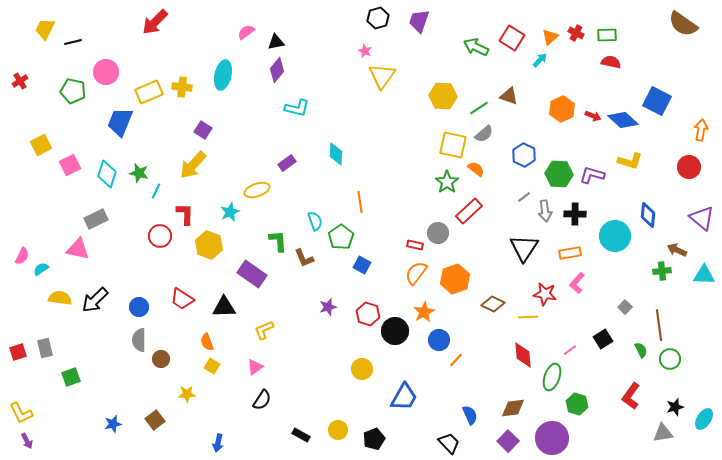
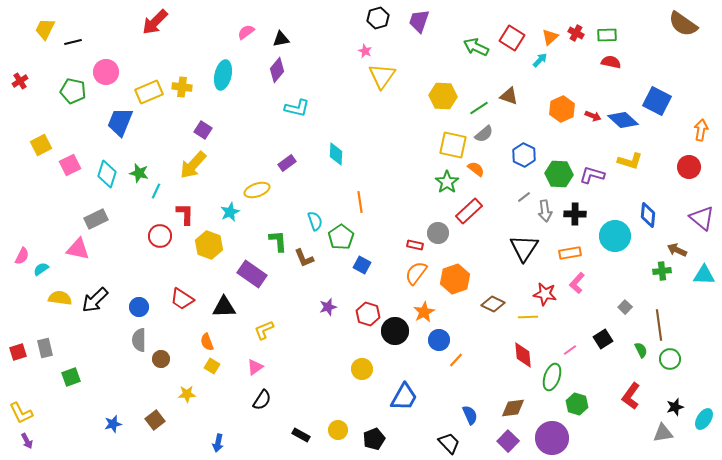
black triangle at (276, 42): moved 5 px right, 3 px up
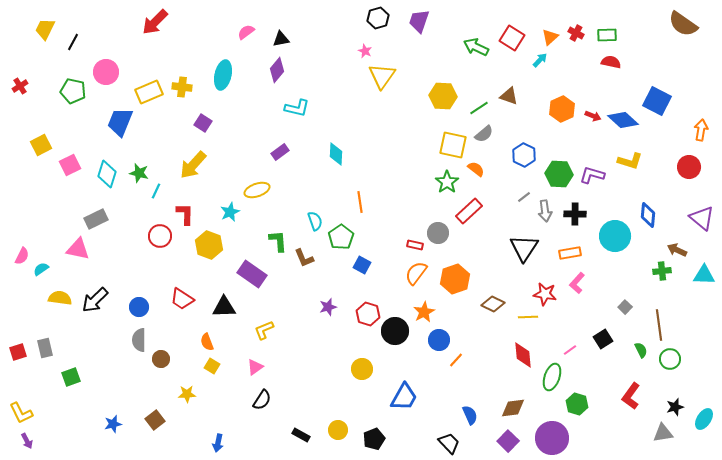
black line at (73, 42): rotated 48 degrees counterclockwise
red cross at (20, 81): moved 5 px down
purple square at (203, 130): moved 7 px up
purple rectangle at (287, 163): moved 7 px left, 11 px up
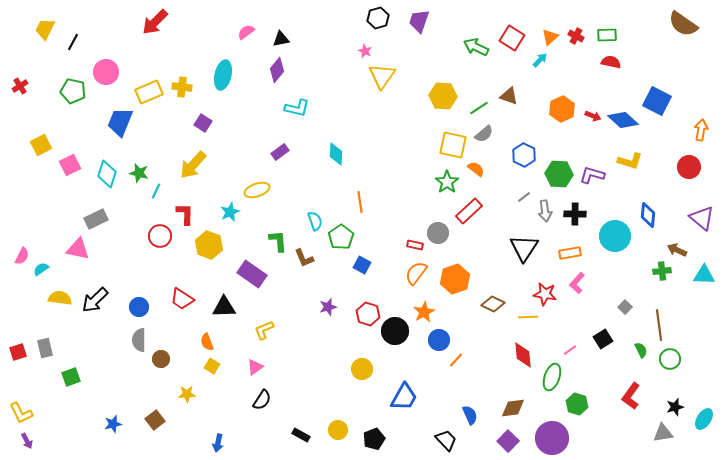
red cross at (576, 33): moved 3 px down
black trapezoid at (449, 443): moved 3 px left, 3 px up
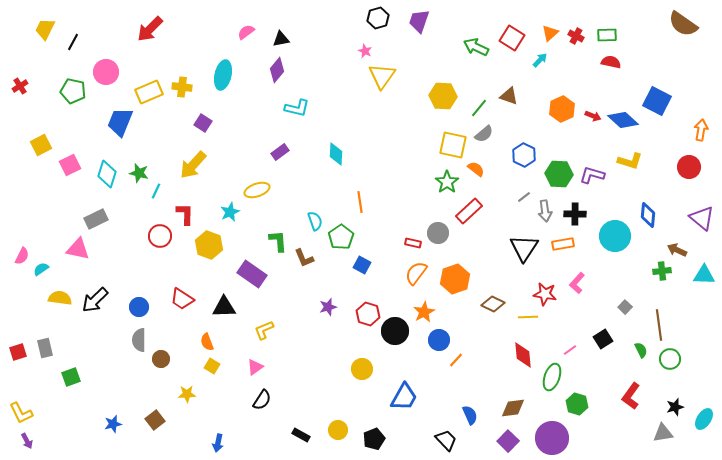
red arrow at (155, 22): moved 5 px left, 7 px down
orange triangle at (550, 37): moved 4 px up
green line at (479, 108): rotated 18 degrees counterclockwise
red rectangle at (415, 245): moved 2 px left, 2 px up
orange rectangle at (570, 253): moved 7 px left, 9 px up
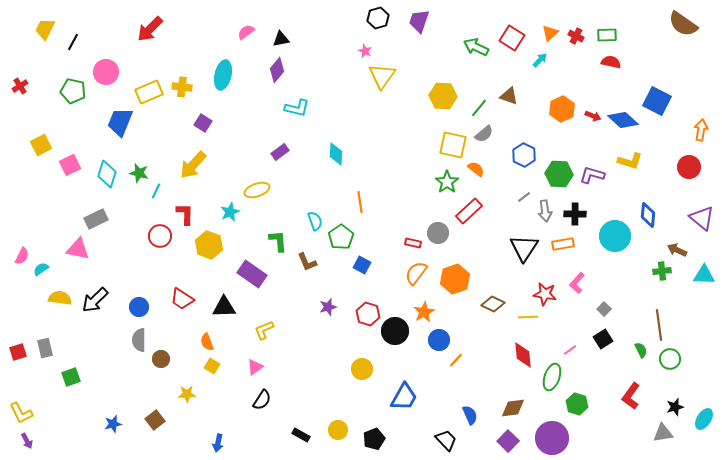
brown L-shape at (304, 258): moved 3 px right, 4 px down
gray square at (625, 307): moved 21 px left, 2 px down
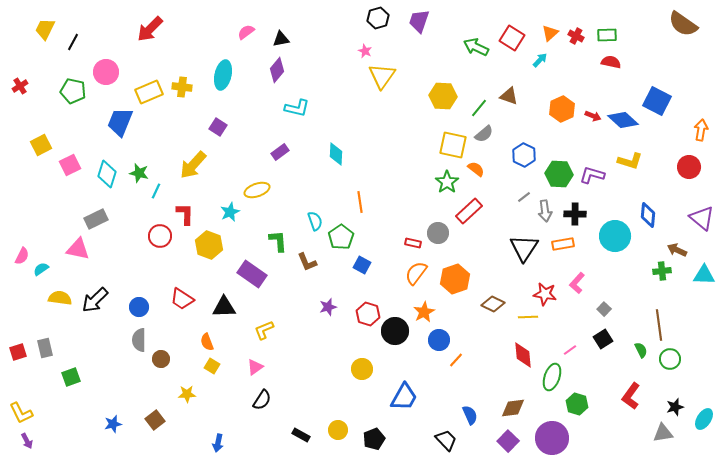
purple square at (203, 123): moved 15 px right, 4 px down
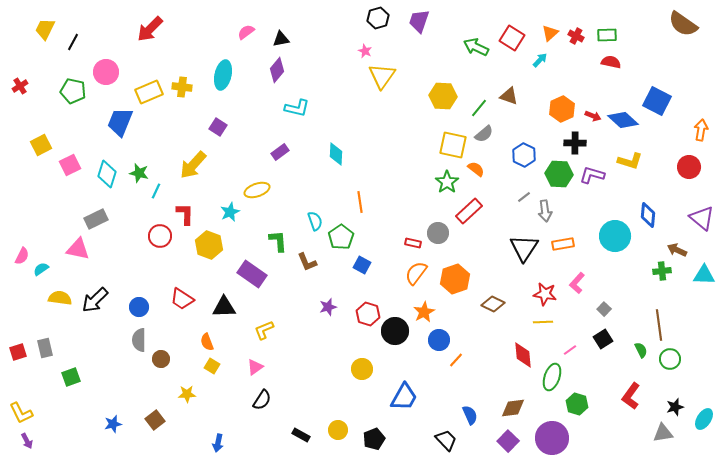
black cross at (575, 214): moved 71 px up
yellow line at (528, 317): moved 15 px right, 5 px down
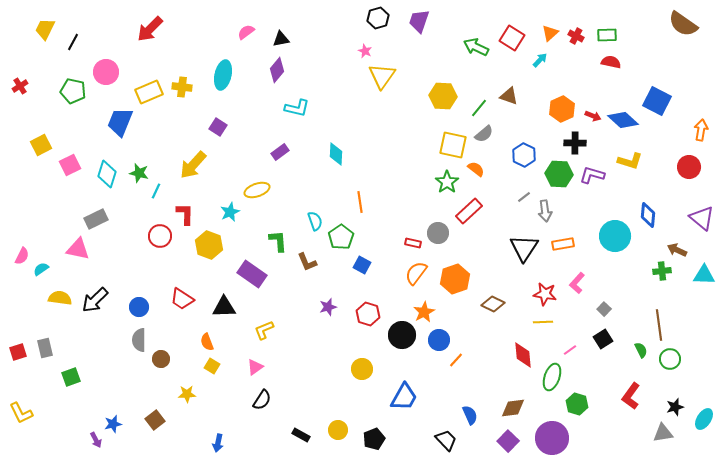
black circle at (395, 331): moved 7 px right, 4 px down
purple arrow at (27, 441): moved 69 px right, 1 px up
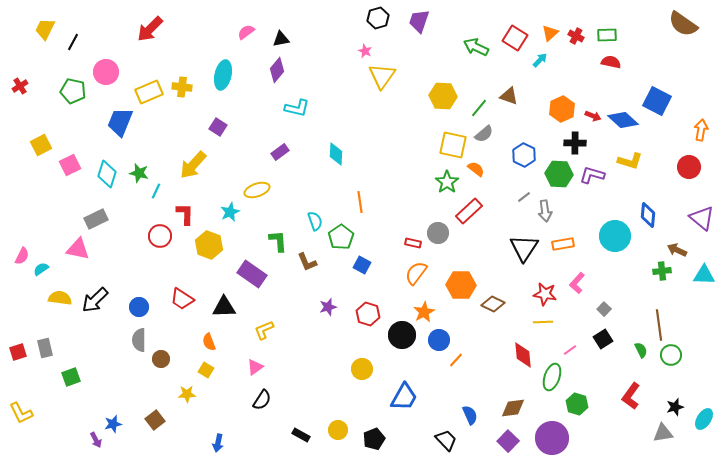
red square at (512, 38): moved 3 px right
orange hexagon at (455, 279): moved 6 px right, 6 px down; rotated 20 degrees clockwise
orange semicircle at (207, 342): moved 2 px right
green circle at (670, 359): moved 1 px right, 4 px up
yellow square at (212, 366): moved 6 px left, 4 px down
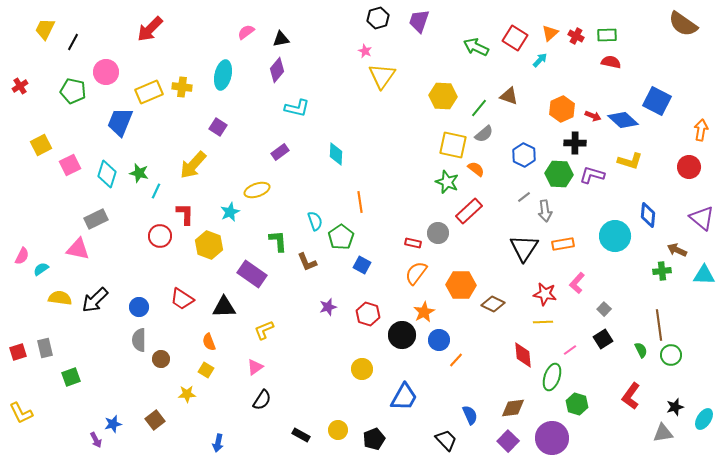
green star at (447, 182): rotated 15 degrees counterclockwise
